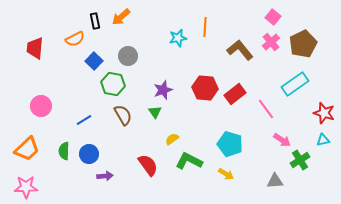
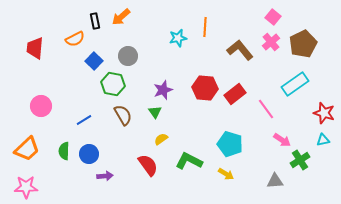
yellow semicircle: moved 11 px left
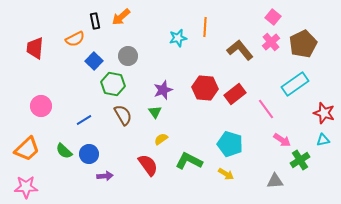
green semicircle: rotated 48 degrees counterclockwise
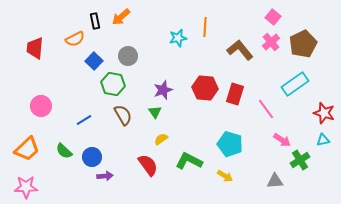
red rectangle: rotated 35 degrees counterclockwise
blue circle: moved 3 px right, 3 px down
yellow arrow: moved 1 px left, 2 px down
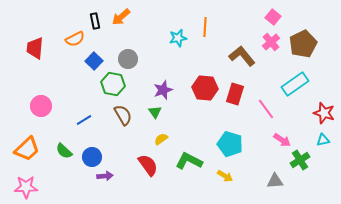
brown L-shape: moved 2 px right, 6 px down
gray circle: moved 3 px down
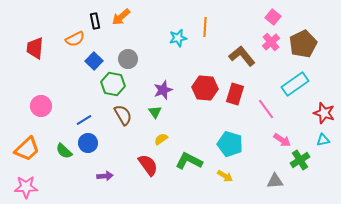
blue circle: moved 4 px left, 14 px up
